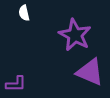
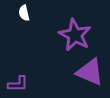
purple L-shape: moved 2 px right
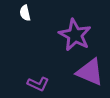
white semicircle: moved 1 px right
purple L-shape: moved 20 px right; rotated 25 degrees clockwise
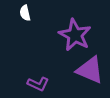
purple triangle: moved 2 px up
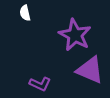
purple L-shape: moved 2 px right
